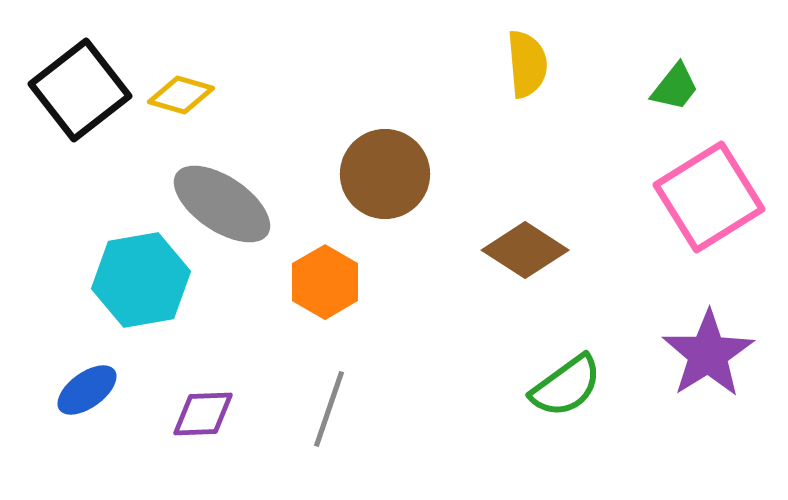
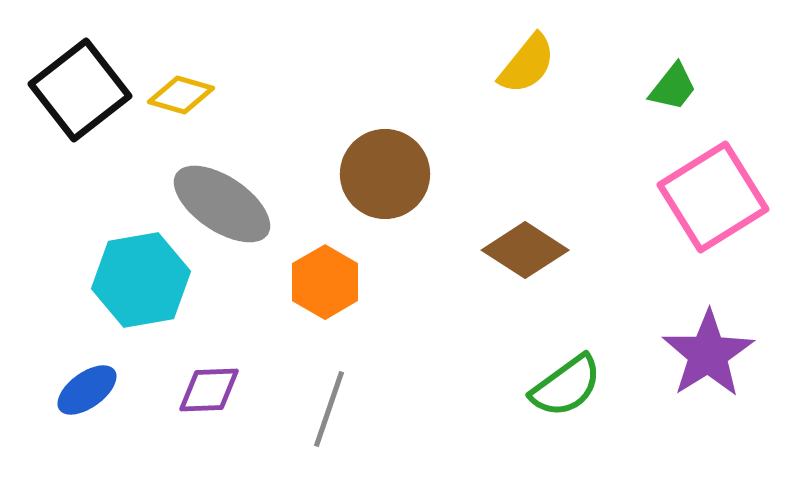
yellow semicircle: rotated 44 degrees clockwise
green trapezoid: moved 2 px left
pink square: moved 4 px right
purple diamond: moved 6 px right, 24 px up
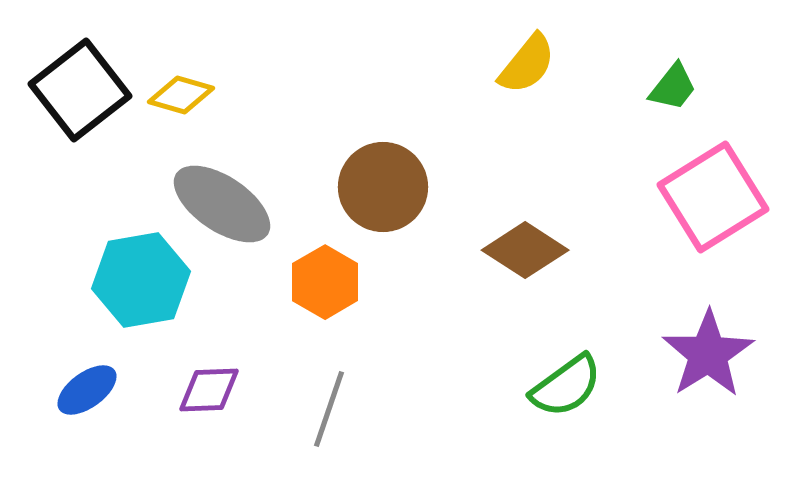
brown circle: moved 2 px left, 13 px down
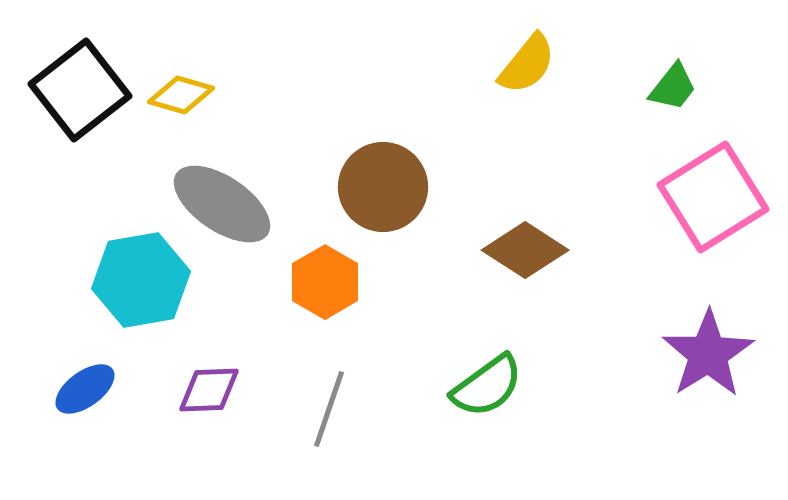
green semicircle: moved 79 px left
blue ellipse: moved 2 px left, 1 px up
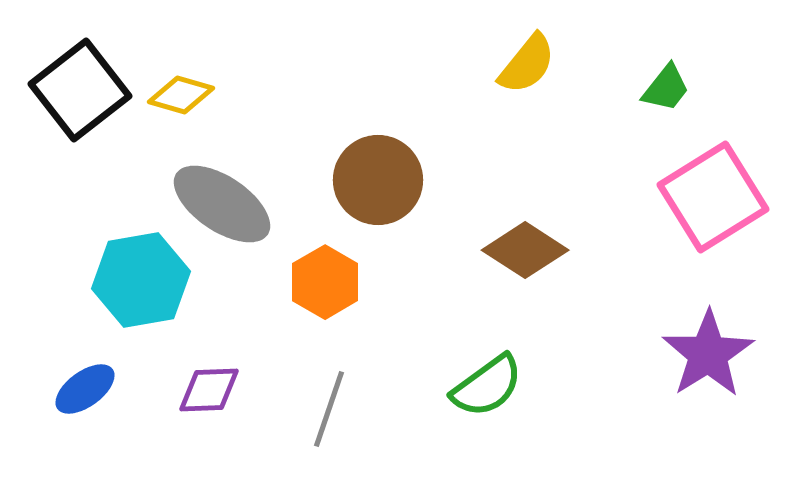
green trapezoid: moved 7 px left, 1 px down
brown circle: moved 5 px left, 7 px up
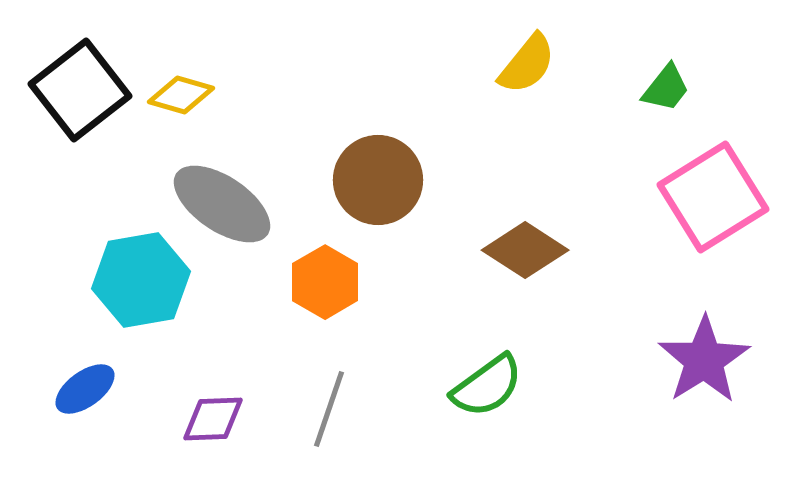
purple star: moved 4 px left, 6 px down
purple diamond: moved 4 px right, 29 px down
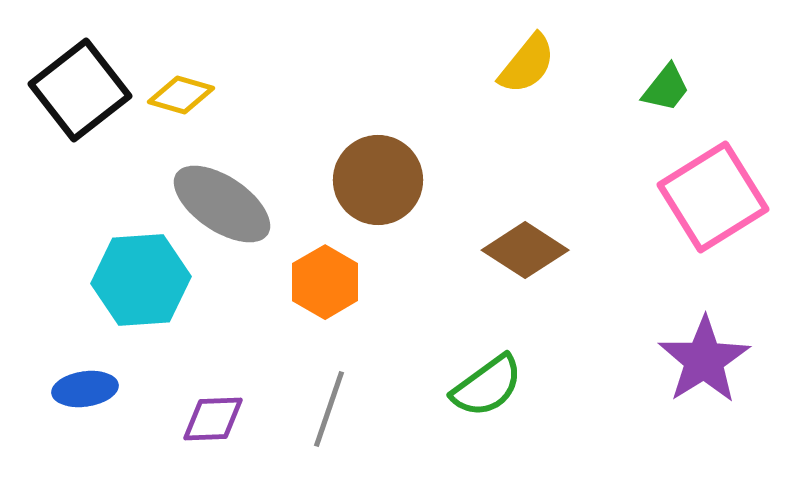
cyan hexagon: rotated 6 degrees clockwise
blue ellipse: rotated 28 degrees clockwise
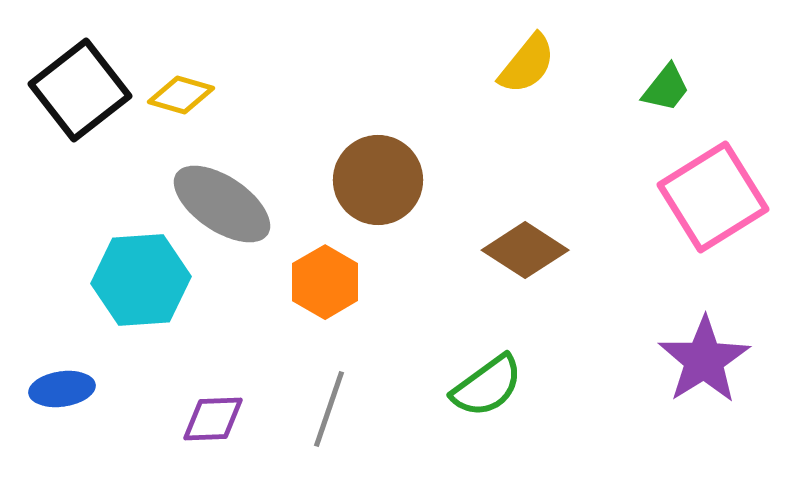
blue ellipse: moved 23 px left
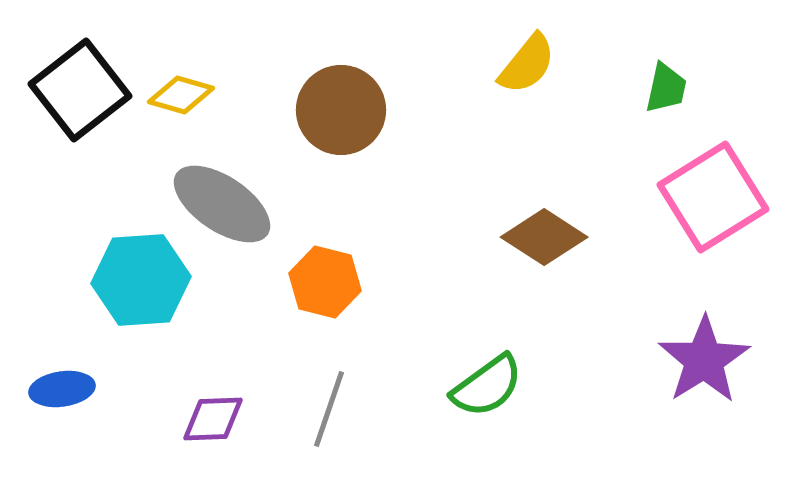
green trapezoid: rotated 26 degrees counterclockwise
brown circle: moved 37 px left, 70 px up
brown diamond: moved 19 px right, 13 px up
orange hexagon: rotated 16 degrees counterclockwise
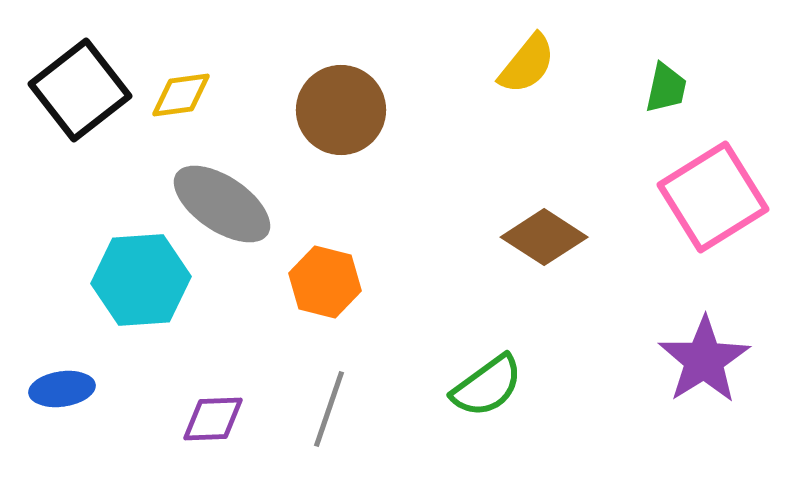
yellow diamond: rotated 24 degrees counterclockwise
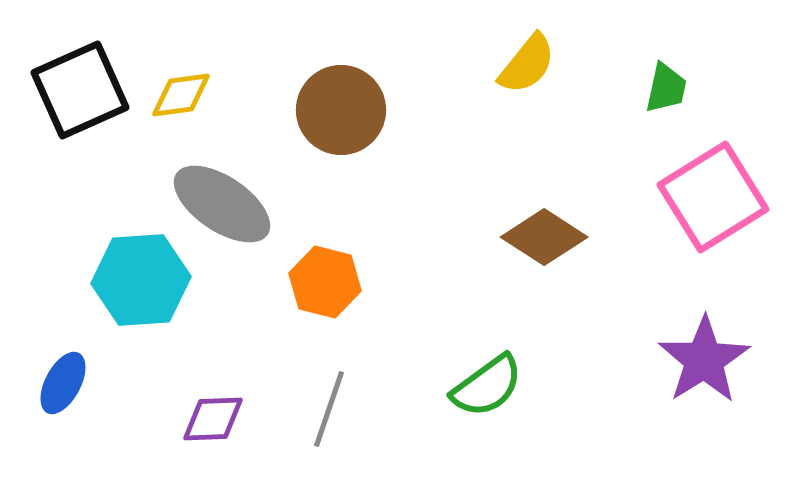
black square: rotated 14 degrees clockwise
blue ellipse: moved 1 px right, 6 px up; rotated 54 degrees counterclockwise
